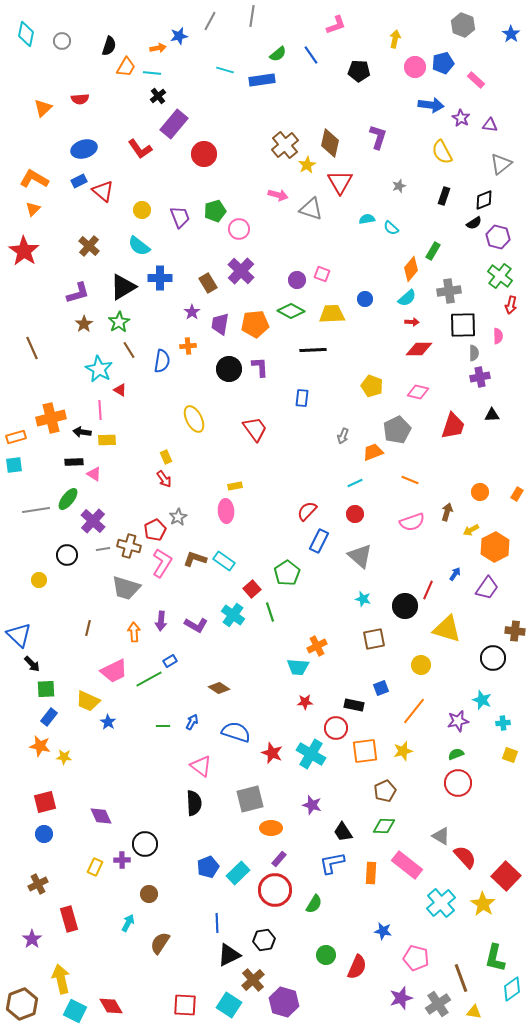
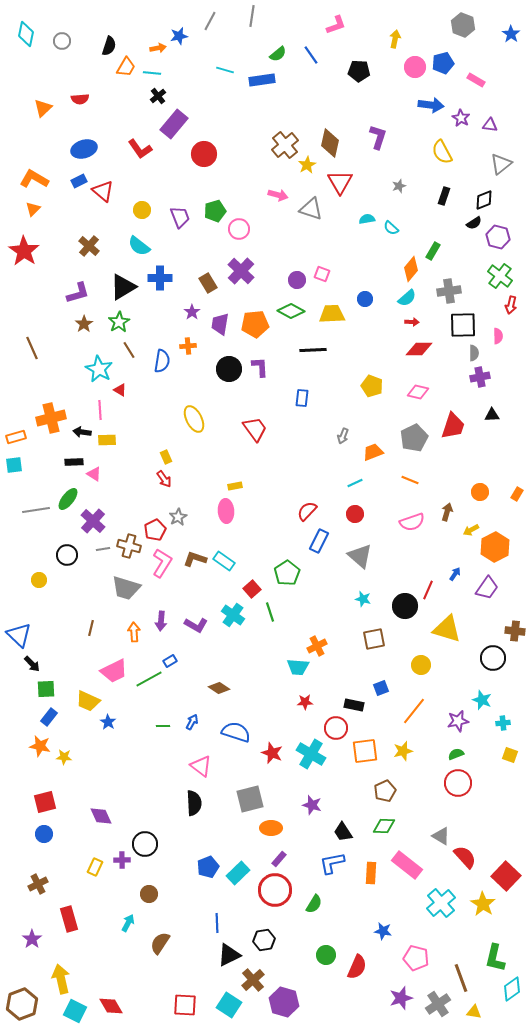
pink rectangle at (476, 80): rotated 12 degrees counterclockwise
gray pentagon at (397, 430): moved 17 px right, 8 px down
brown line at (88, 628): moved 3 px right
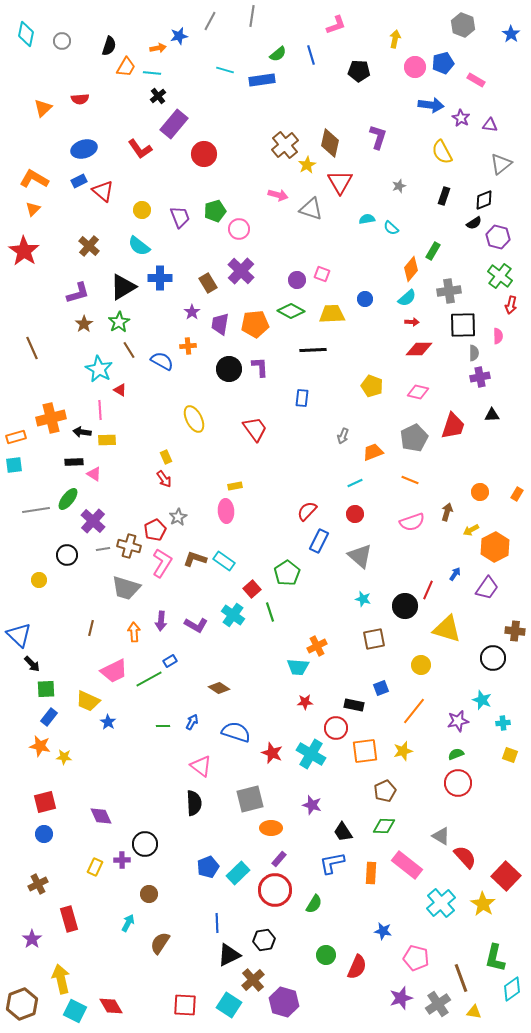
blue line at (311, 55): rotated 18 degrees clockwise
blue semicircle at (162, 361): rotated 70 degrees counterclockwise
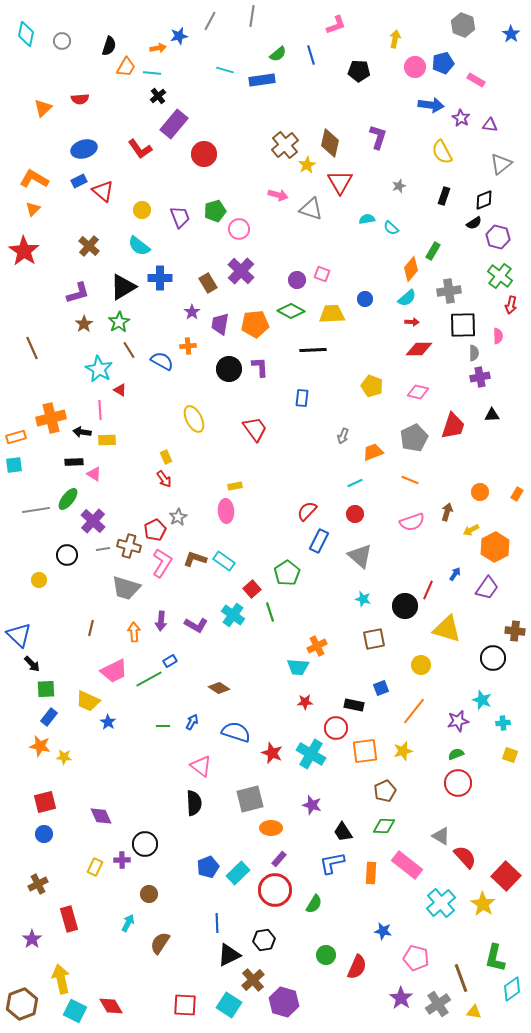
purple star at (401, 998): rotated 20 degrees counterclockwise
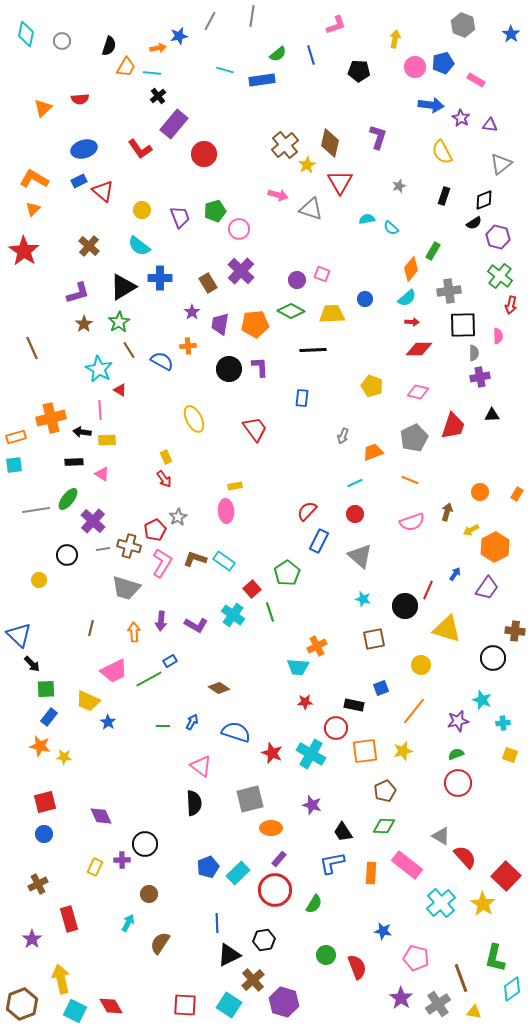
pink triangle at (94, 474): moved 8 px right
red semicircle at (357, 967): rotated 45 degrees counterclockwise
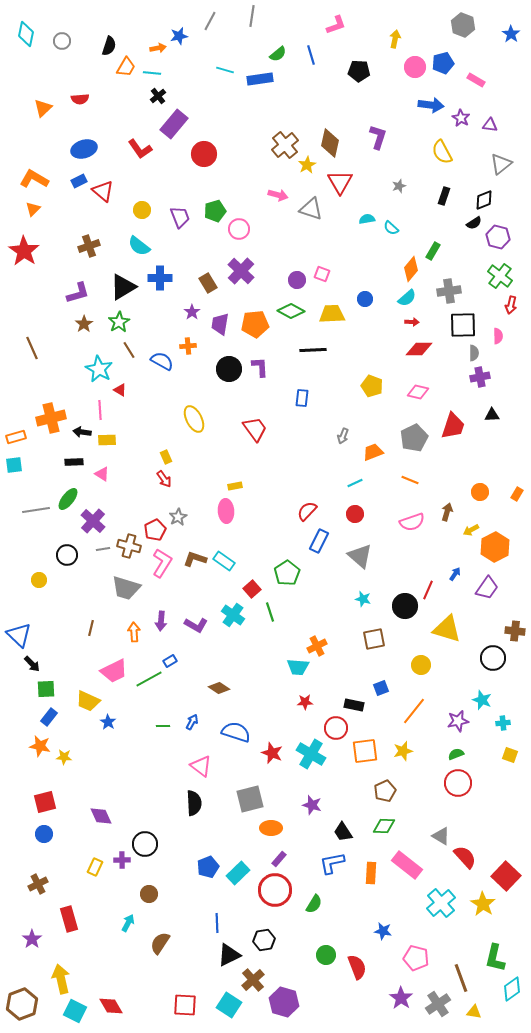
blue rectangle at (262, 80): moved 2 px left, 1 px up
brown cross at (89, 246): rotated 30 degrees clockwise
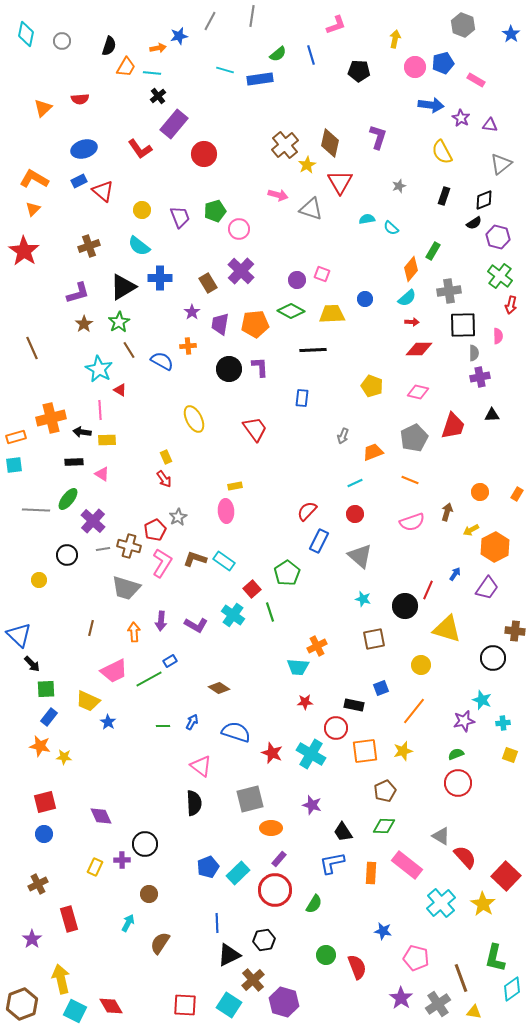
gray line at (36, 510): rotated 12 degrees clockwise
purple star at (458, 721): moved 6 px right
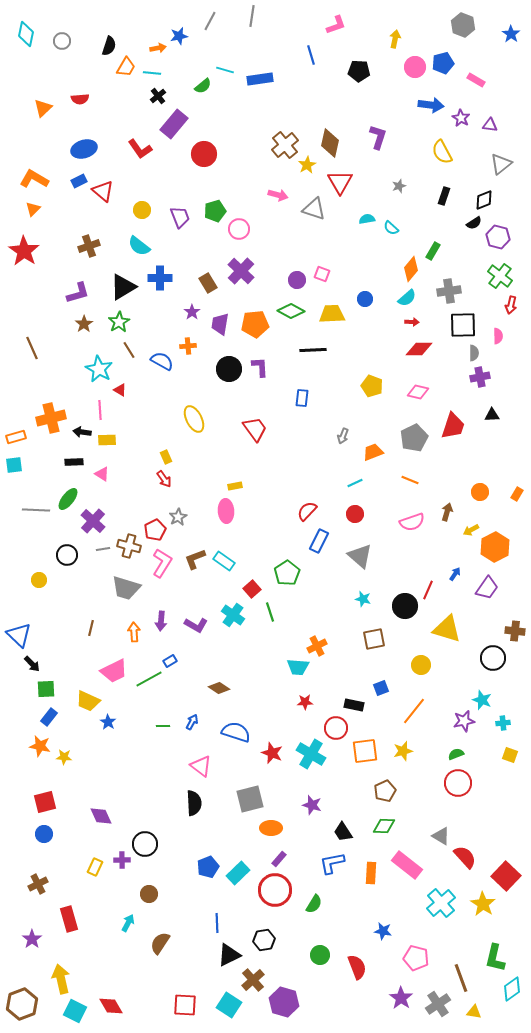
green semicircle at (278, 54): moved 75 px left, 32 px down
gray triangle at (311, 209): moved 3 px right
brown L-shape at (195, 559): rotated 40 degrees counterclockwise
green circle at (326, 955): moved 6 px left
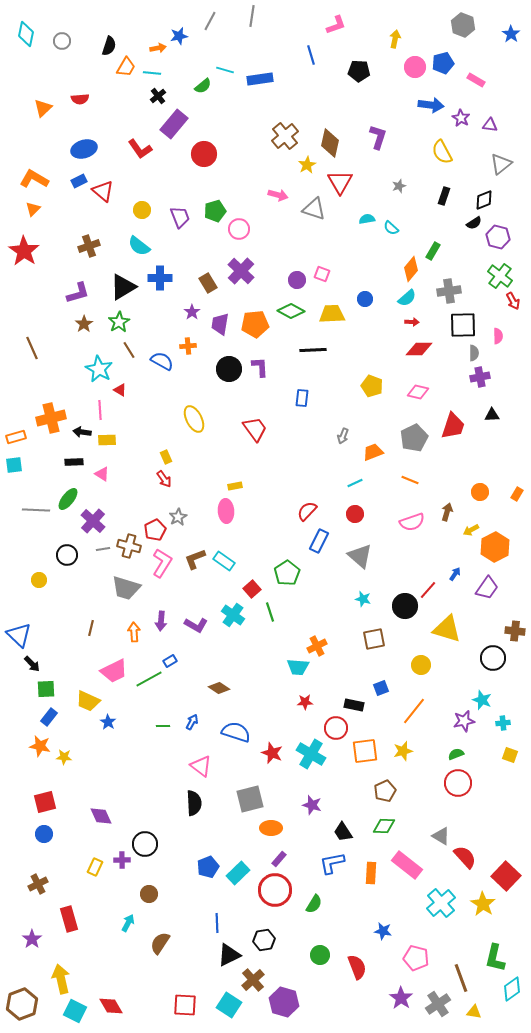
brown cross at (285, 145): moved 9 px up
red arrow at (511, 305): moved 2 px right, 4 px up; rotated 42 degrees counterclockwise
red line at (428, 590): rotated 18 degrees clockwise
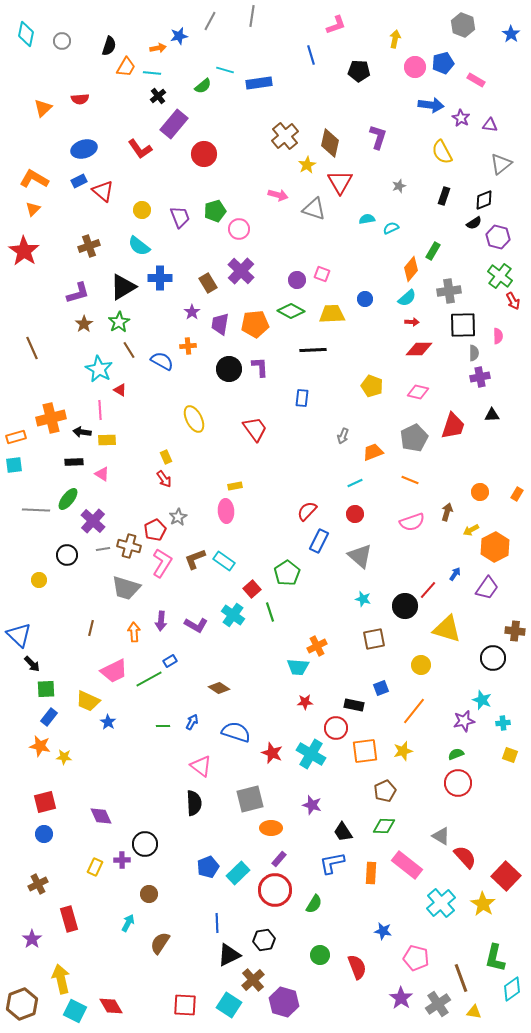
blue rectangle at (260, 79): moved 1 px left, 4 px down
cyan semicircle at (391, 228): rotated 112 degrees clockwise
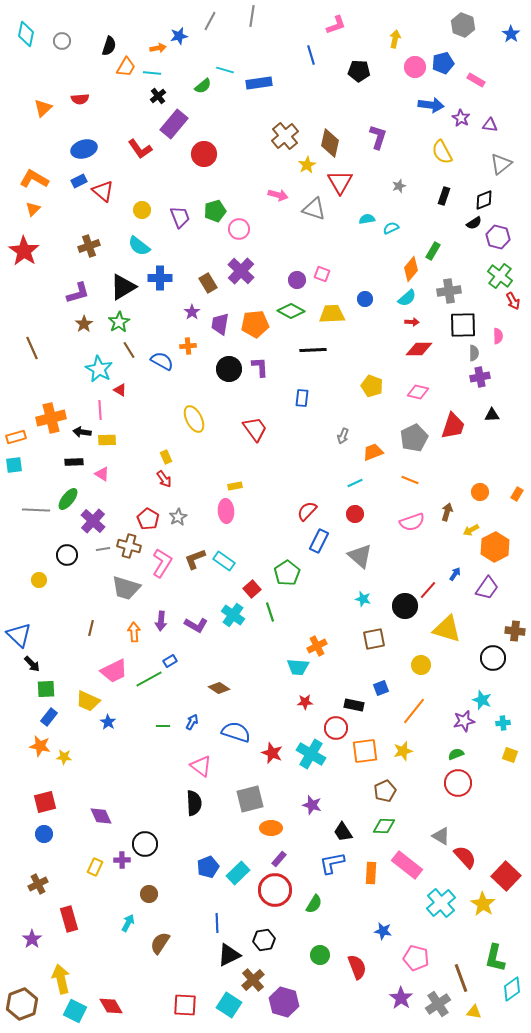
red pentagon at (155, 530): moved 7 px left, 11 px up; rotated 15 degrees counterclockwise
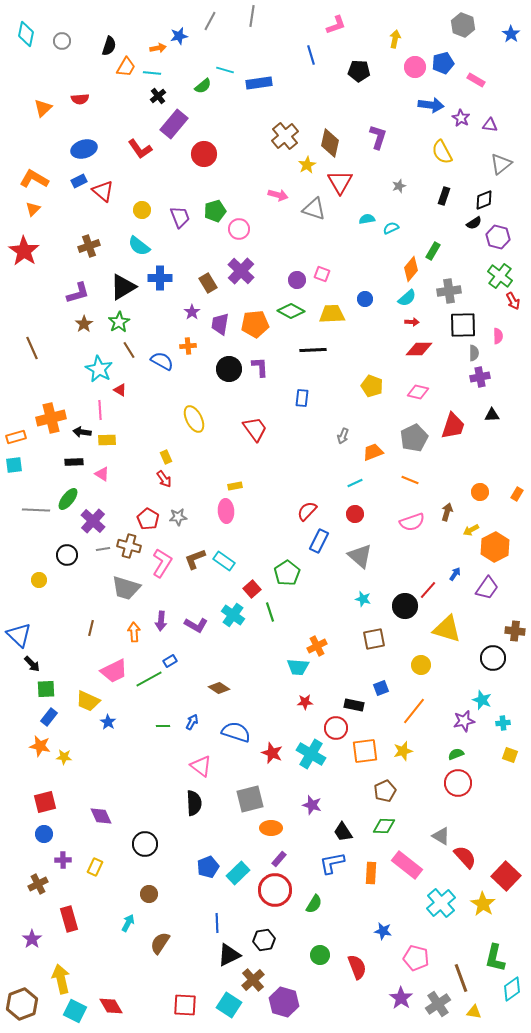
gray star at (178, 517): rotated 24 degrees clockwise
purple cross at (122, 860): moved 59 px left
